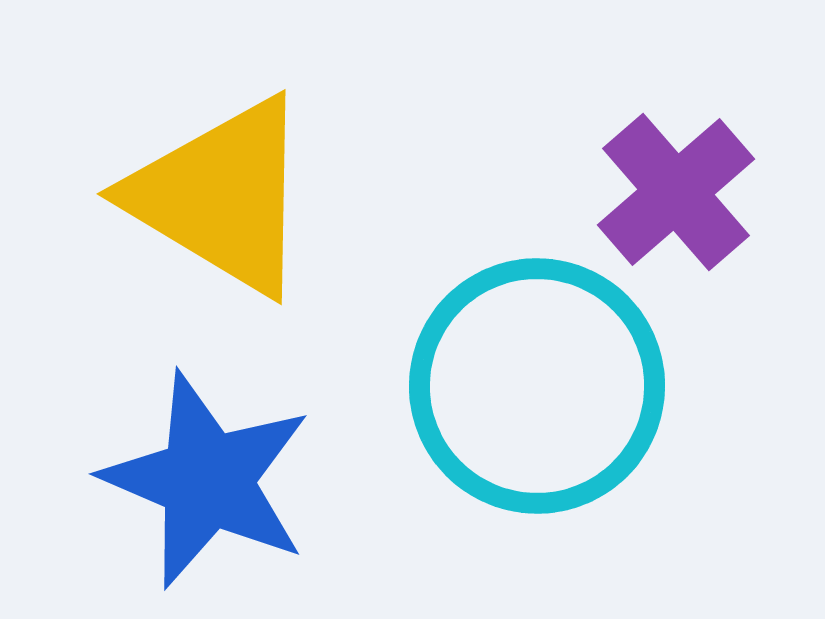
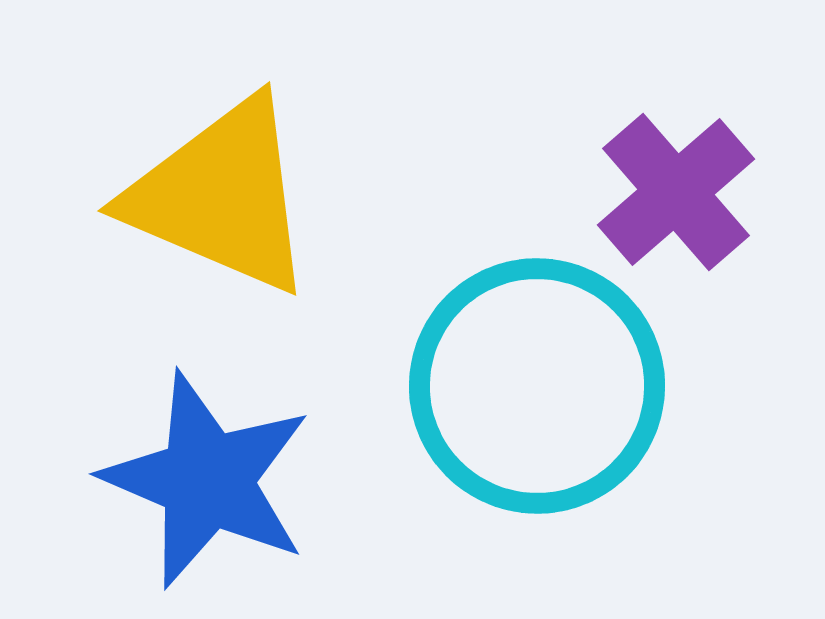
yellow triangle: rotated 8 degrees counterclockwise
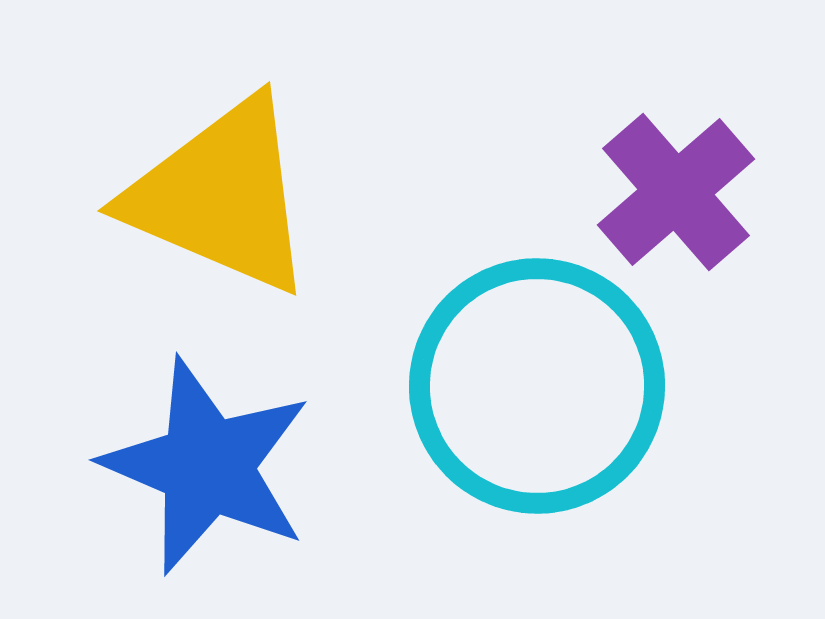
blue star: moved 14 px up
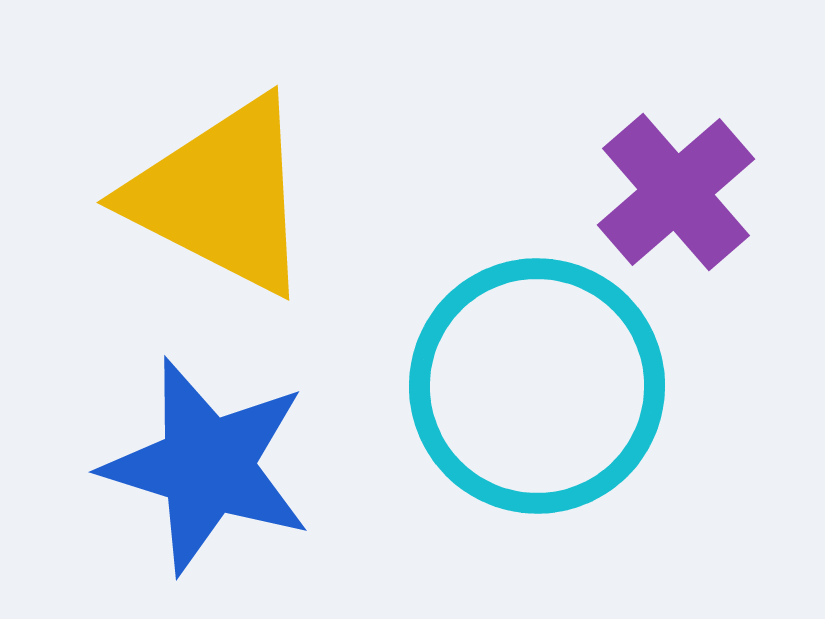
yellow triangle: rotated 4 degrees clockwise
blue star: rotated 6 degrees counterclockwise
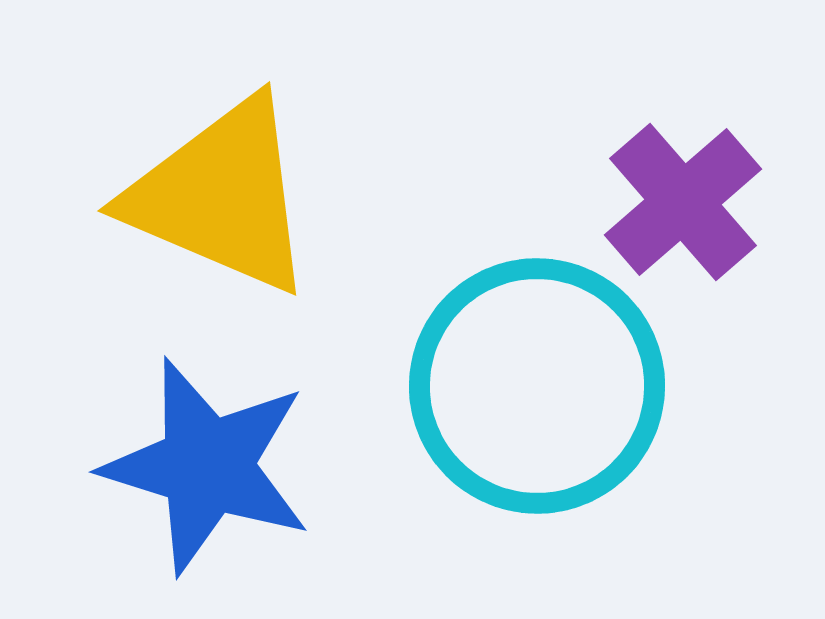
purple cross: moved 7 px right, 10 px down
yellow triangle: rotated 4 degrees counterclockwise
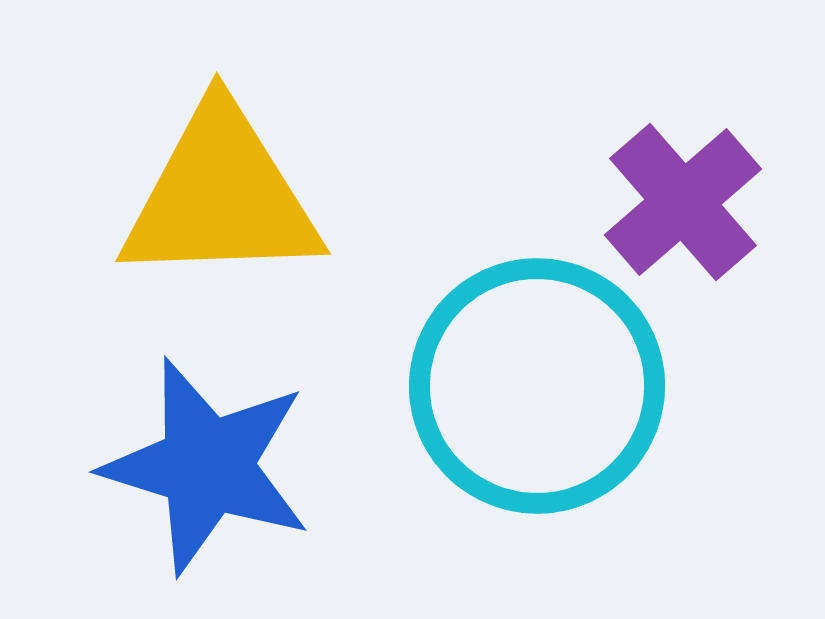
yellow triangle: rotated 25 degrees counterclockwise
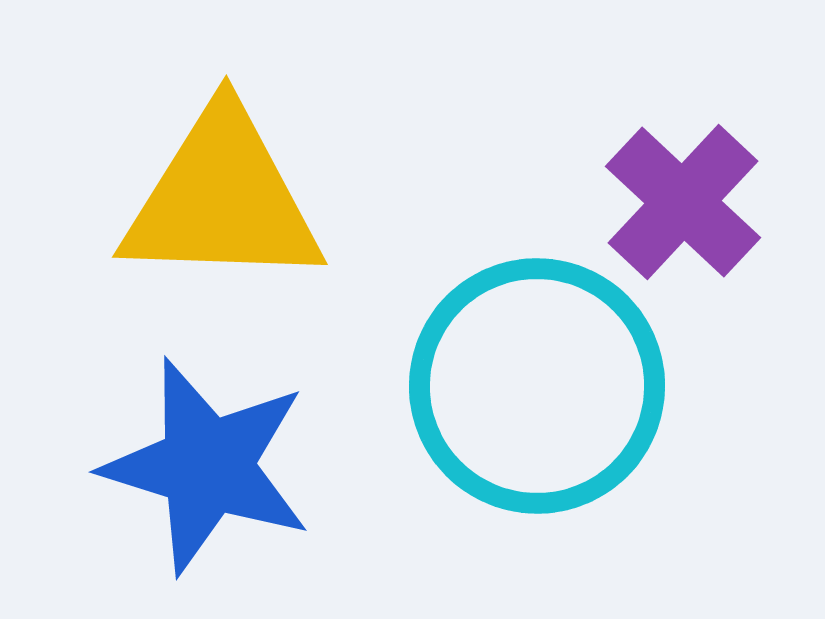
yellow triangle: moved 1 px right, 3 px down; rotated 4 degrees clockwise
purple cross: rotated 6 degrees counterclockwise
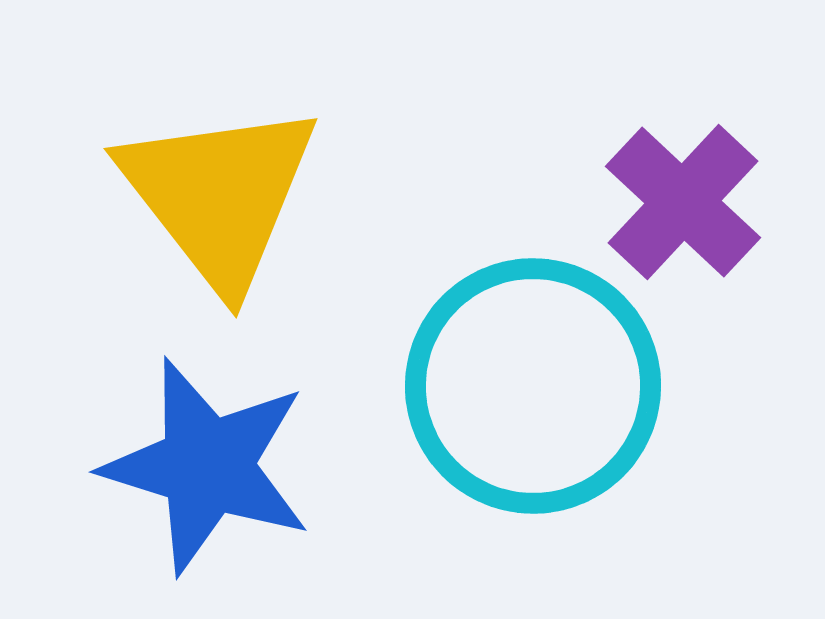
yellow triangle: moved 3 px left, 4 px up; rotated 50 degrees clockwise
cyan circle: moved 4 px left
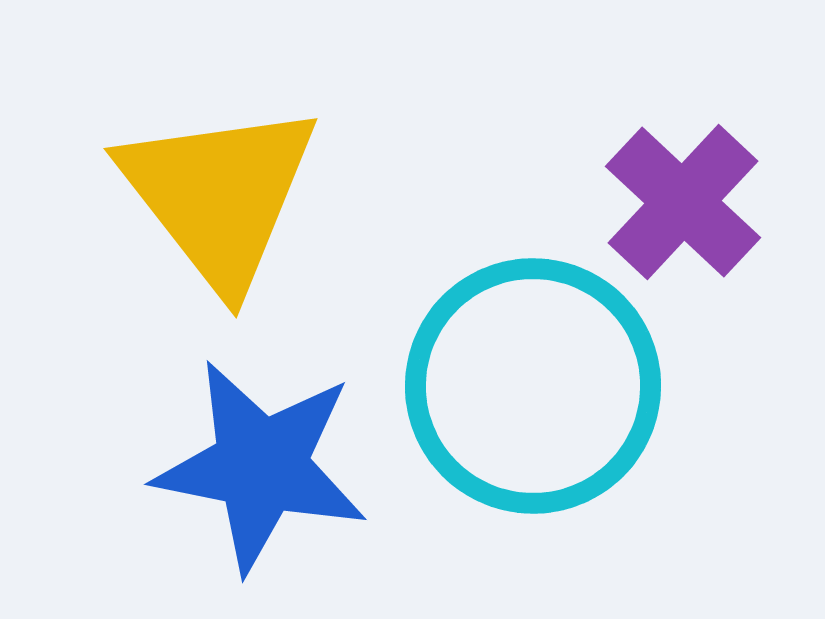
blue star: moved 54 px right; rotated 6 degrees counterclockwise
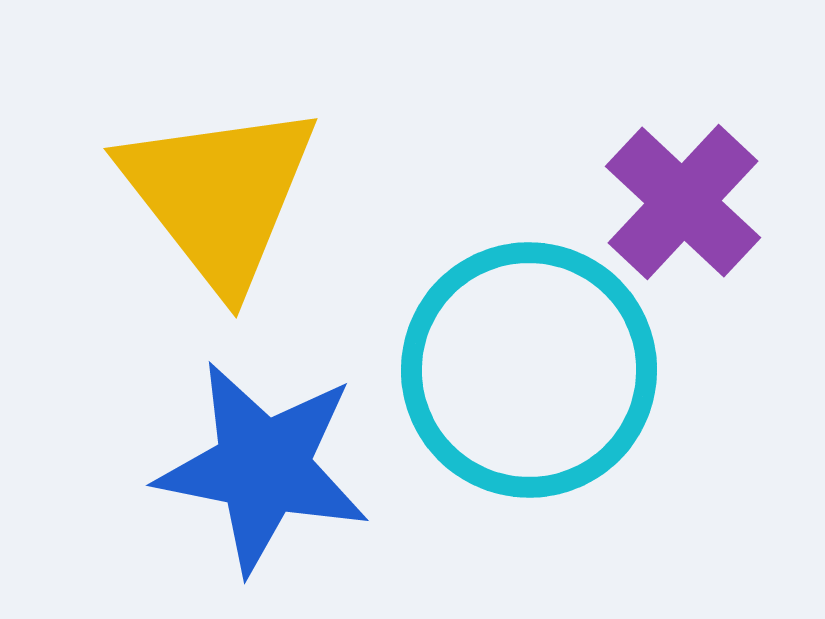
cyan circle: moved 4 px left, 16 px up
blue star: moved 2 px right, 1 px down
